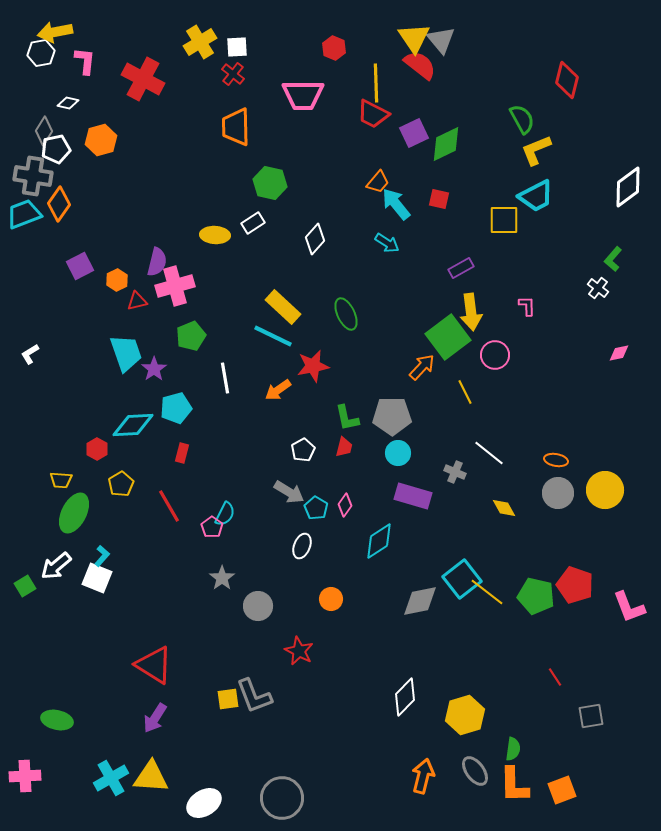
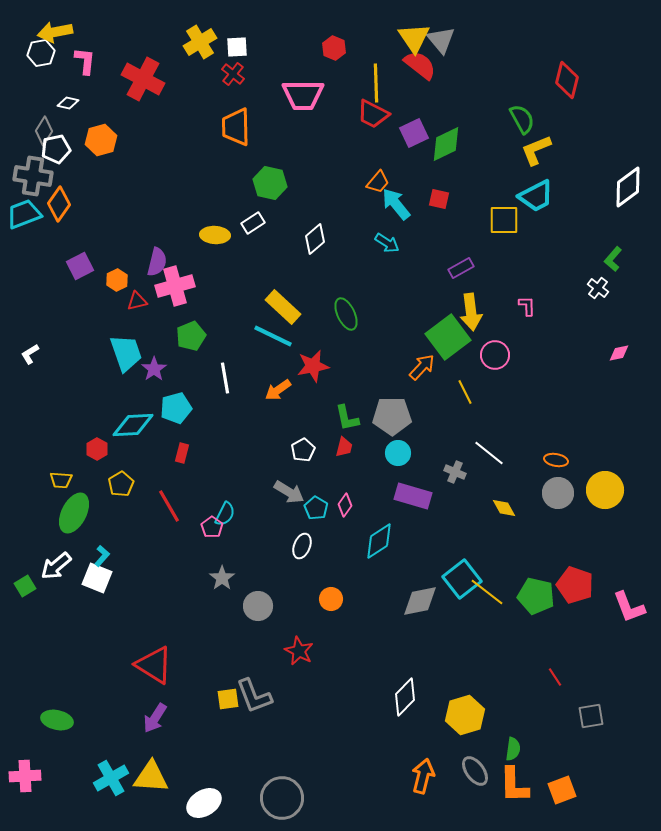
white diamond at (315, 239): rotated 8 degrees clockwise
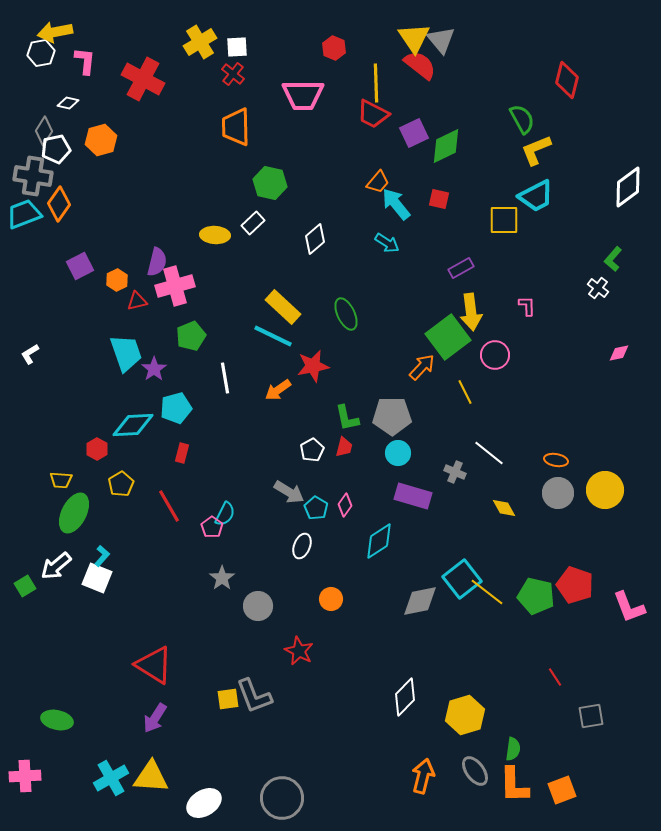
green diamond at (446, 144): moved 2 px down
white rectangle at (253, 223): rotated 10 degrees counterclockwise
white pentagon at (303, 450): moved 9 px right
